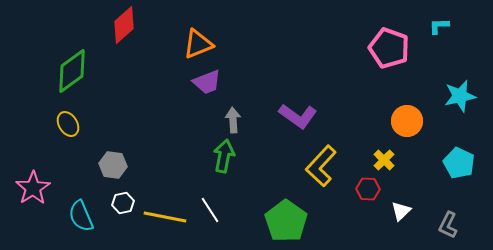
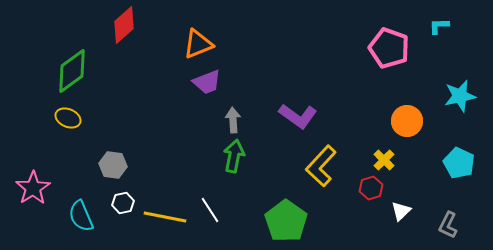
yellow ellipse: moved 6 px up; rotated 35 degrees counterclockwise
green arrow: moved 10 px right
red hexagon: moved 3 px right, 1 px up; rotated 20 degrees counterclockwise
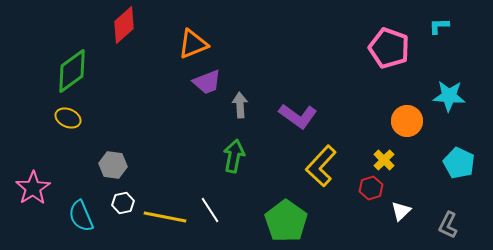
orange triangle: moved 5 px left
cyan star: moved 11 px left; rotated 16 degrees clockwise
gray arrow: moved 7 px right, 15 px up
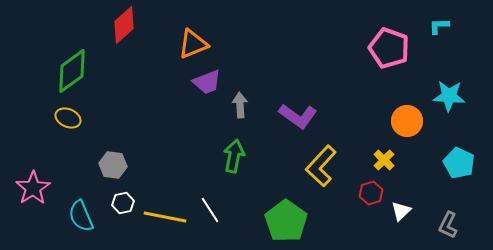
red hexagon: moved 5 px down
